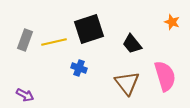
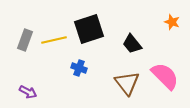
yellow line: moved 2 px up
pink semicircle: rotated 28 degrees counterclockwise
purple arrow: moved 3 px right, 3 px up
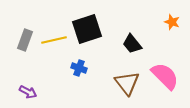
black square: moved 2 px left
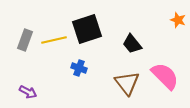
orange star: moved 6 px right, 2 px up
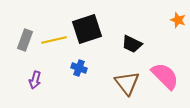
black trapezoid: rotated 25 degrees counterclockwise
purple arrow: moved 7 px right, 12 px up; rotated 78 degrees clockwise
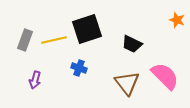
orange star: moved 1 px left
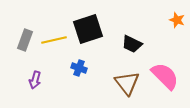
black square: moved 1 px right
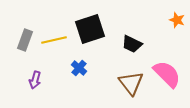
black square: moved 2 px right
blue cross: rotated 21 degrees clockwise
pink semicircle: moved 2 px right, 2 px up
brown triangle: moved 4 px right
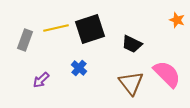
yellow line: moved 2 px right, 12 px up
purple arrow: moved 6 px right; rotated 30 degrees clockwise
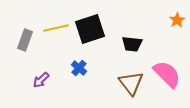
orange star: rotated 21 degrees clockwise
black trapezoid: rotated 20 degrees counterclockwise
